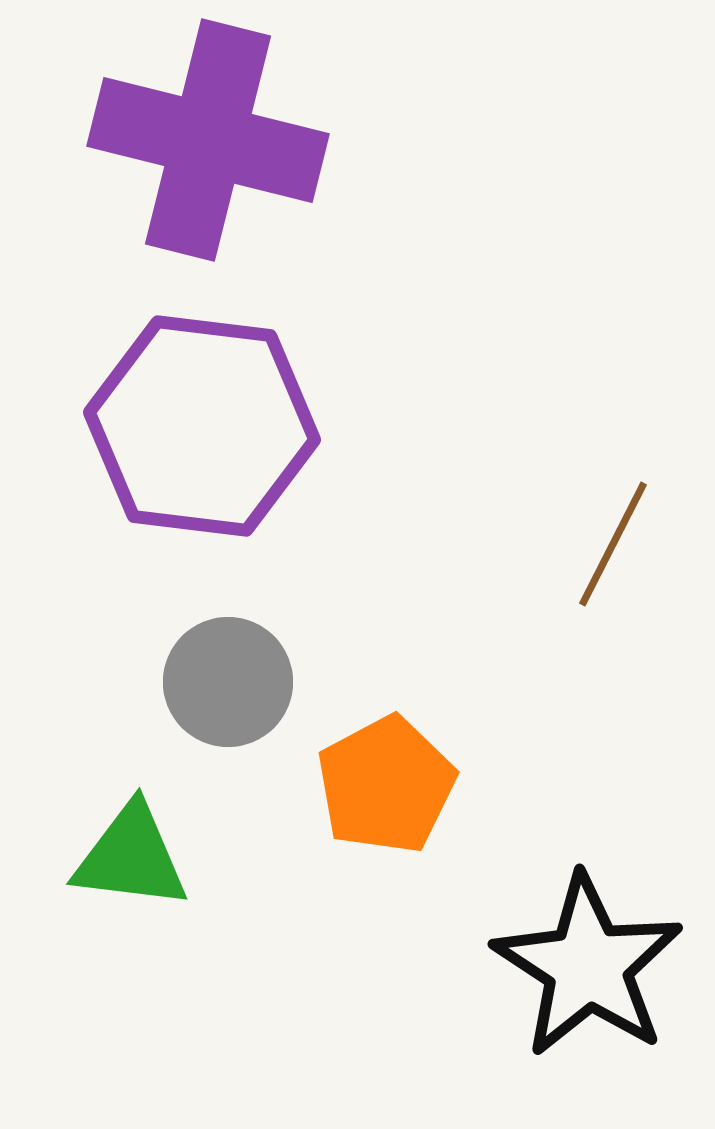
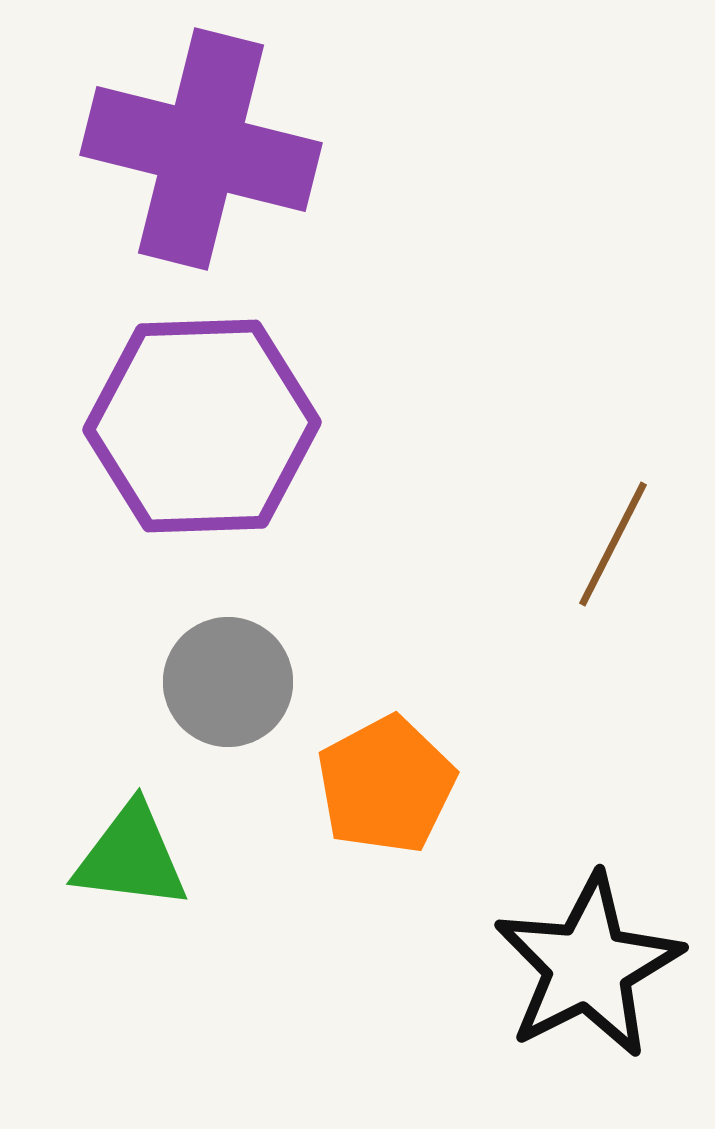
purple cross: moved 7 px left, 9 px down
purple hexagon: rotated 9 degrees counterclockwise
black star: rotated 12 degrees clockwise
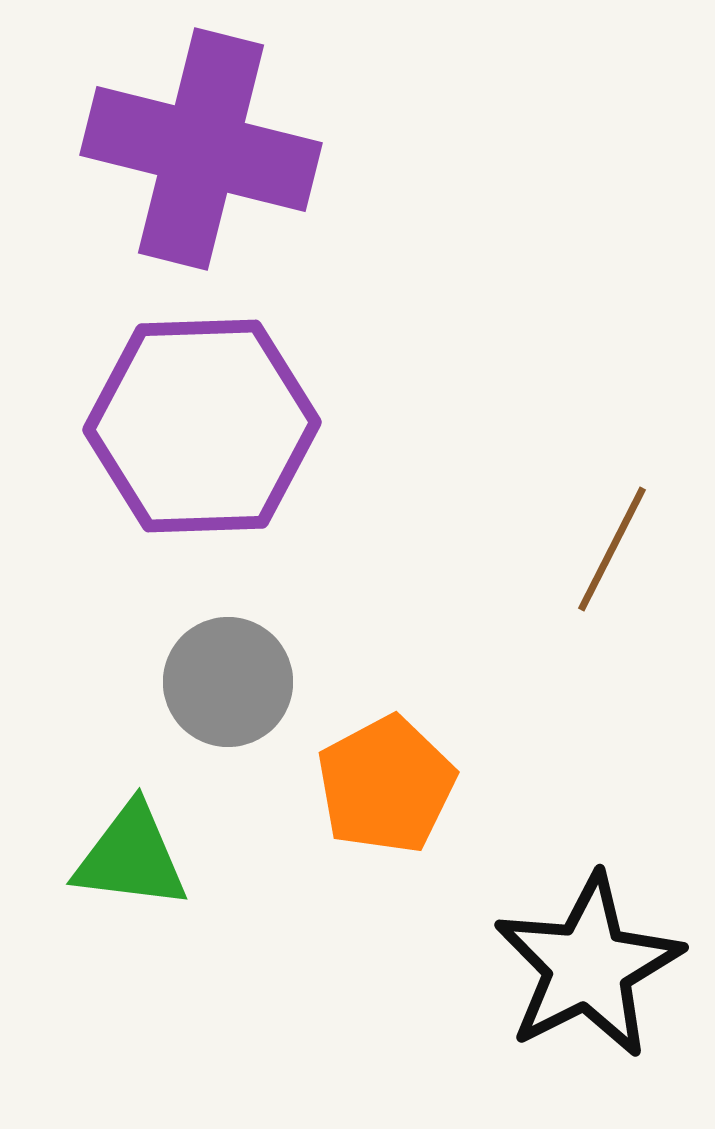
brown line: moved 1 px left, 5 px down
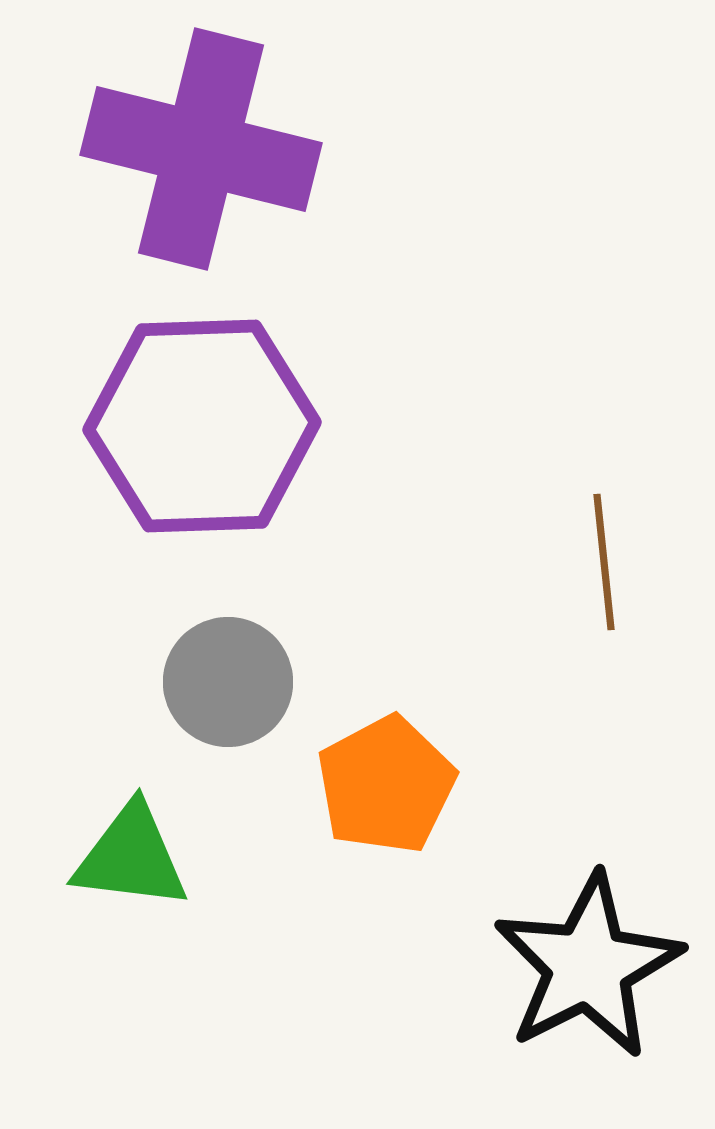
brown line: moved 8 px left, 13 px down; rotated 33 degrees counterclockwise
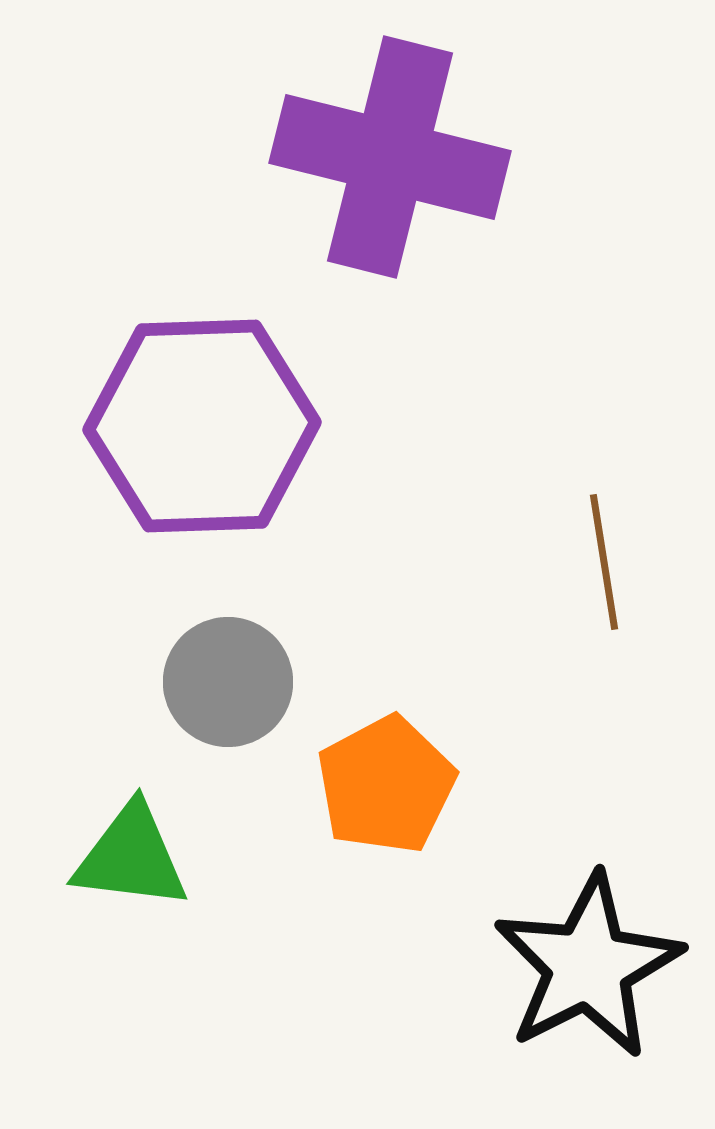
purple cross: moved 189 px right, 8 px down
brown line: rotated 3 degrees counterclockwise
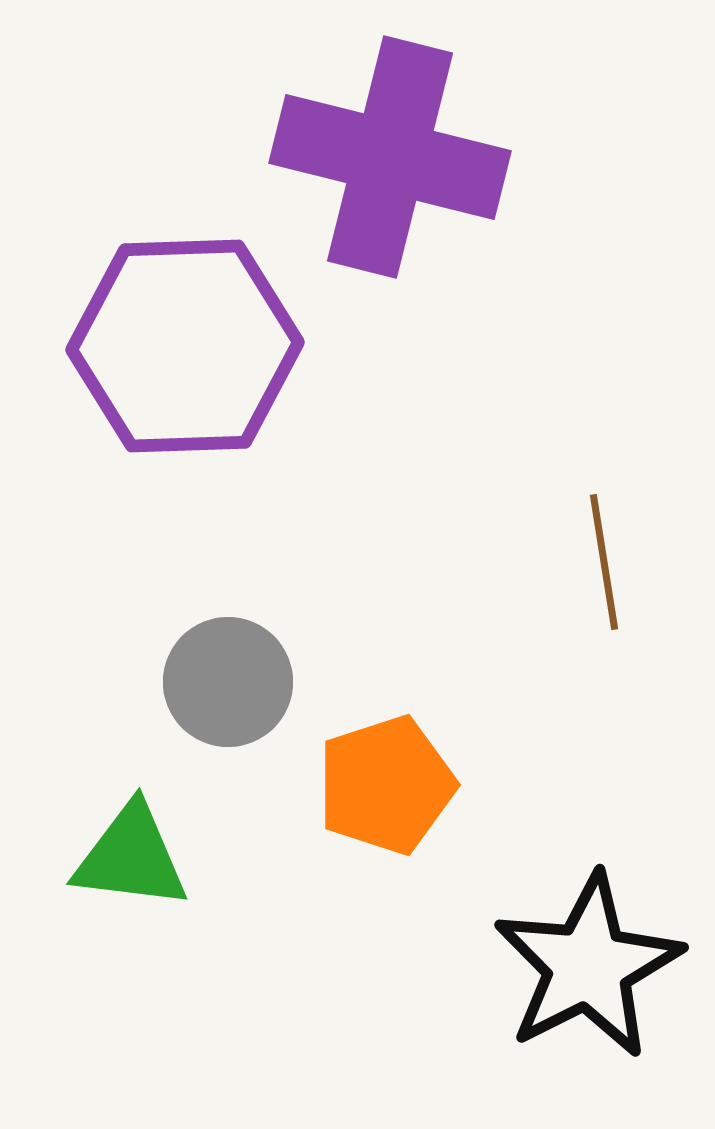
purple hexagon: moved 17 px left, 80 px up
orange pentagon: rotated 10 degrees clockwise
